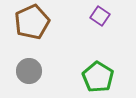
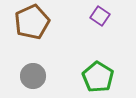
gray circle: moved 4 px right, 5 px down
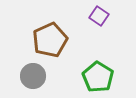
purple square: moved 1 px left
brown pentagon: moved 18 px right, 18 px down
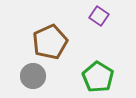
brown pentagon: moved 2 px down
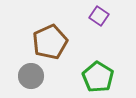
gray circle: moved 2 px left
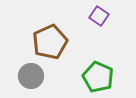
green pentagon: rotated 8 degrees counterclockwise
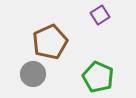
purple square: moved 1 px right, 1 px up; rotated 24 degrees clockwise
gray circle: moved 2 px right, 2 px up
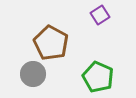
brown pentagon: moved 1 px right, 1 px down; rotated 20 degrees counterclockwise
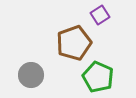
brown pentagon: moved 23 px right; rotated 24 degrees clockwise
gray circle: moved 2 px left, 1 px down
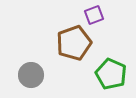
purple square: moved 6 px left; rotated 12 degrees clockwise
green pentagon: moved 13 px right, 3 px up
